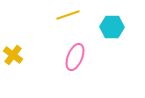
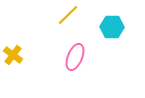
yellow line: rotated 25 degrees counterclockwise
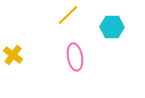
pink ellipse: rotated 32 degrees counterclockwise
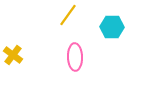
yellow line: rotated 10 degrees counterclockwise
pink ellipse: rotated 8 degrees clockwise
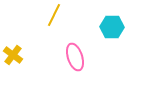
yellow line: moved 14 px left; rotated 10 degrees counterclockwise
pink ellipse: rotated 16 degrees counterclockwise
